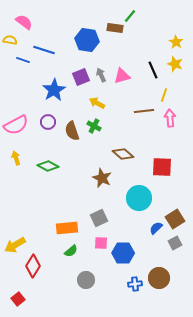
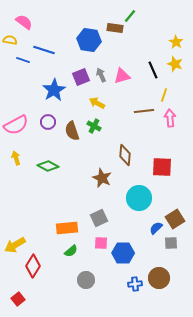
blue hexagon at (87, 40): moved 2 px right
brown diamond at (123, 154): moved 2 px right, 1 px down; rotated 55 degrees clockwise
gray square at (175, 243): moved 4 px left; rotated 24 degrees clockwise
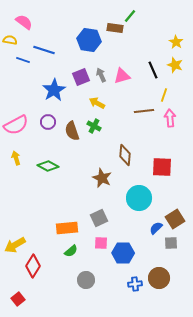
yellow star at (175, 64): moved 1 px down
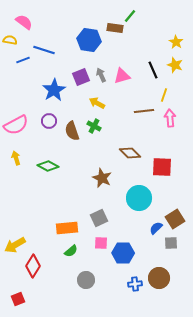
blue line at (23, 60): rotated 40 degrees counterclockwise
purple circle at (48, 122): moved 1 px right, 1 px up
brown diamond at (125, 155): moved 5 px right, 2 px up; rotated 50 degrees counterclockwise
red square at (18, 299): rotated 16 degrees clockwise
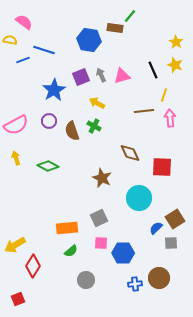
brown diamond at (130, 153): rotated 20 degrees clockwise
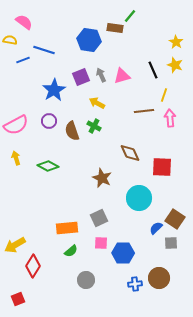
brown square at (175, 219): rotated 24 degrees counterclockwise
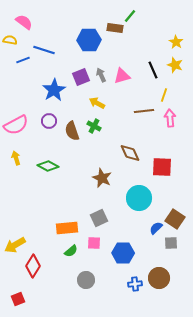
blue hexagon at (89, 40): rotated 10 degrees counterclockwise
pink square at (101, 243): moved 7 px left
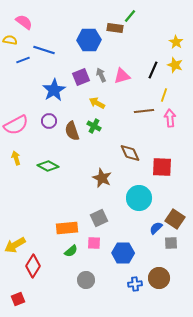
black line at (153, 70): rotated 48 degrees clockwise
